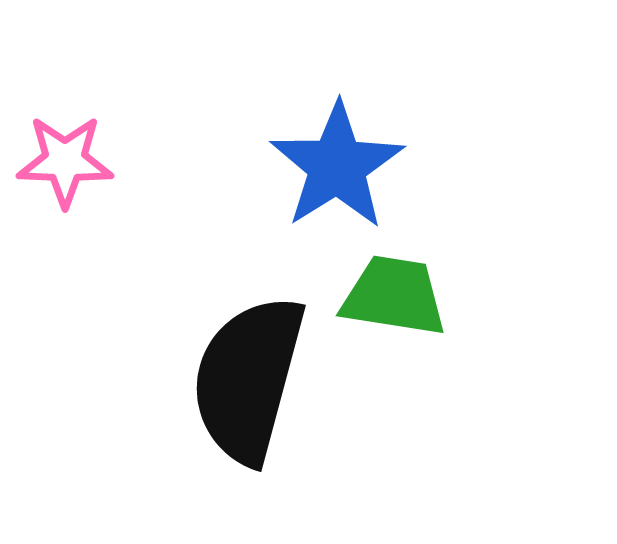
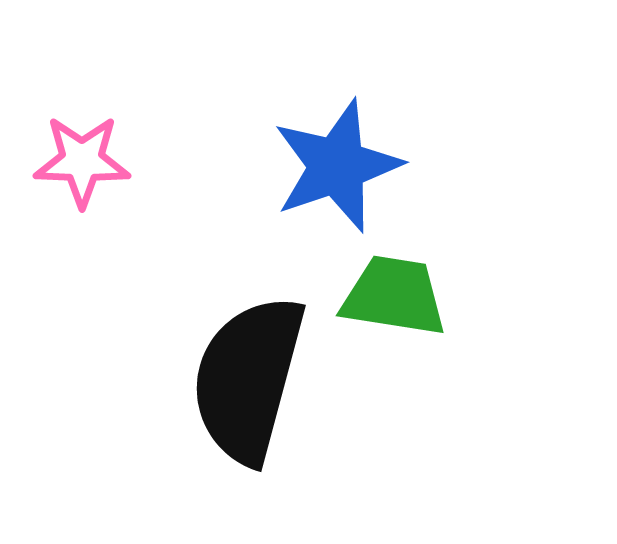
pink star: moved 17 px right
blue star: rotated 13 degrees clockwise
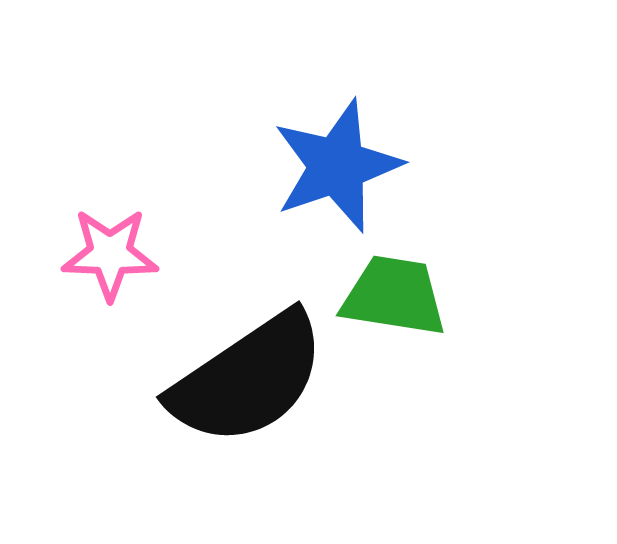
pink star: moved 28 px right, 93 px down
black semicircle: rotated 139 degrees counterclockwise
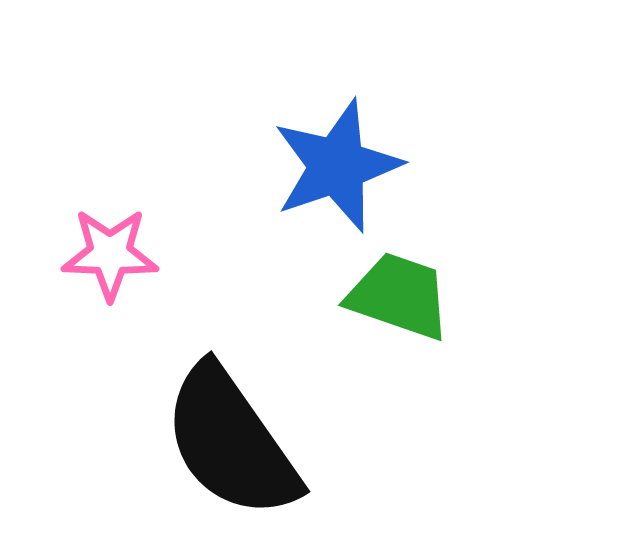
green trapezoid: moved 5 px right; rotated 10 degrees clockwise
black semicircle: moved 17 px left, 63 px down; rotated 89 degrees clockwise
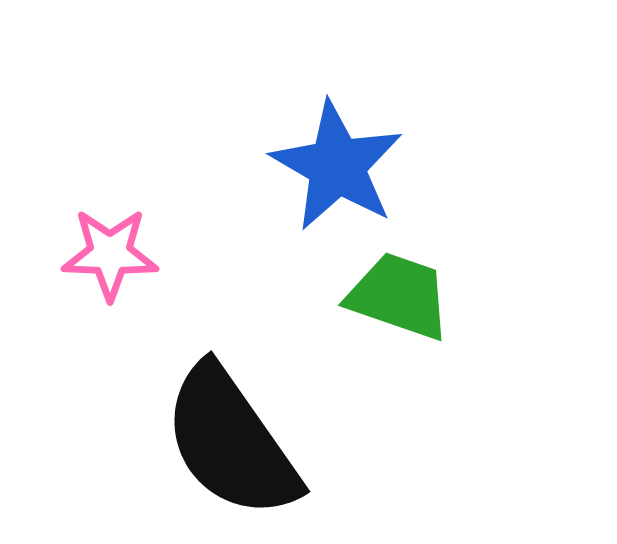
blue star: rotated 23 degrees counterclockwise
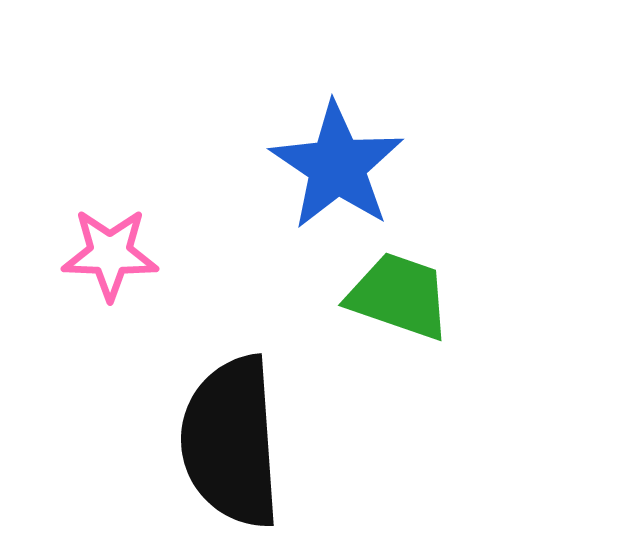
blue star: rotated 4 degrees clockwise
black semicircle: rotated 31 degrees clockwise
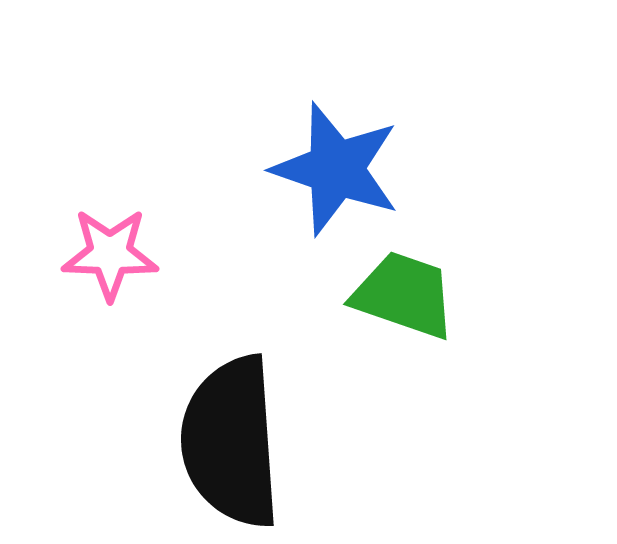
blue star: moved 1 px left, 3 px down; rotated 15 degrees counterclockwise
green trapezoid: moved 5 px right, 1 px up
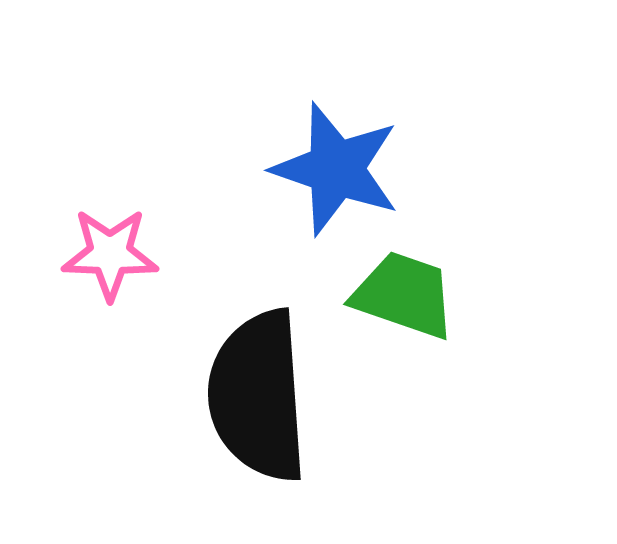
black semicircle: moved 27 px right, 46 px up
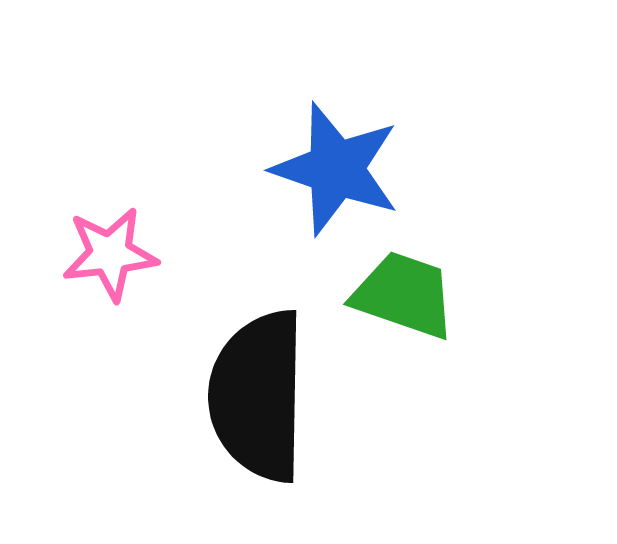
pink star: rotated 8 degrees counterclockwise
black semicircle: rotated 5 degrees clockwise
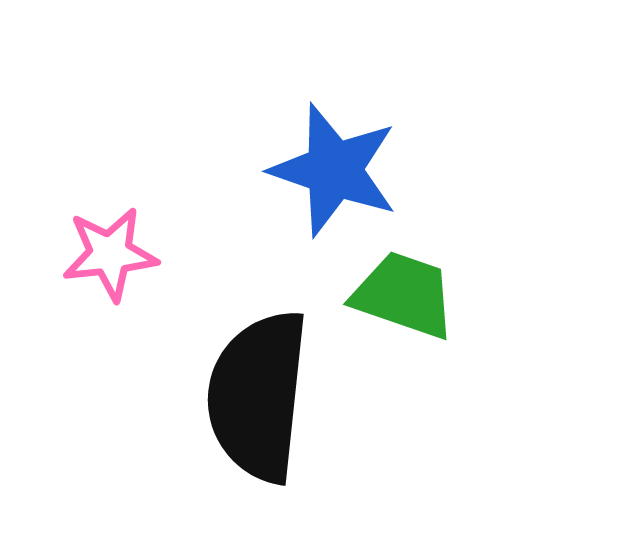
blue star: moved 2 px left, 1 px down
black semicircle: rotated 5 degrees clockwise
